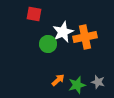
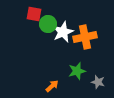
green circle: moved 20 px up
orange arrow: moved 6 px left, 6 px down
green star: moved 14 px up
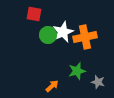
green circle: moved 11 px down
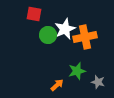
white star: moved 2 px right, 3 px up
orange arrow: moved 5 px right, 1 px up
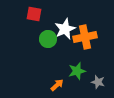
green circle: moved 4 px down
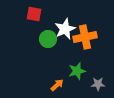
gray star: moved 2 px down; rotated 16 degrees counterclockwise
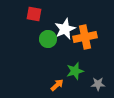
green star: moved 2 px left
